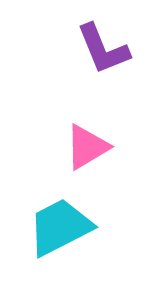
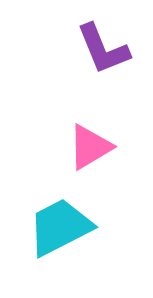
pink triangle: moved 3 px right
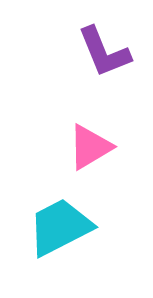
purple L-shape: moved 1 px right, 3 px down
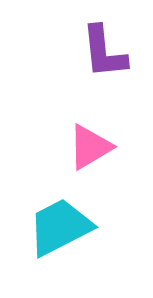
purple L-shape: rotated 16 degrees clockwise
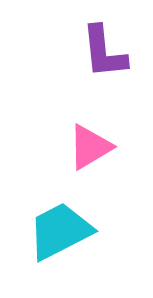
cyan trapezoid: moved 4 px down
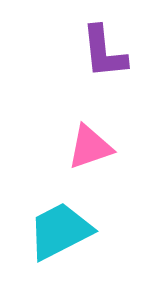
pink triangle: rotated 12 degrees clockwise
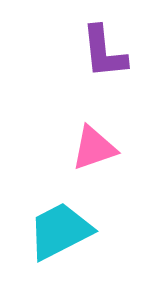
pink triangle: moved 4 px right, 1 px down
